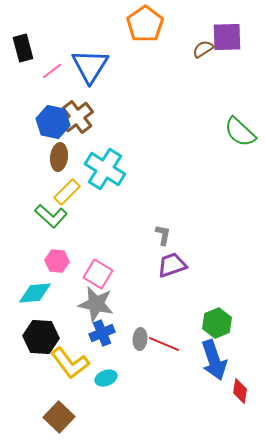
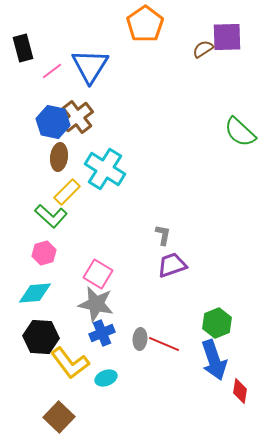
pink hexagon: moved 13 px left, 8 px up; rotated 20 degrees counterclockwise
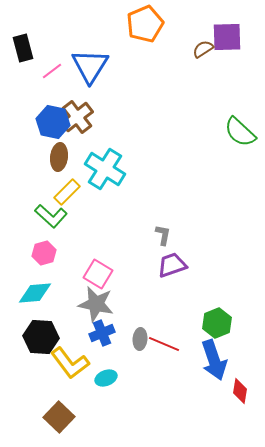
orange pentagon: rotated 12 degrees clockwise
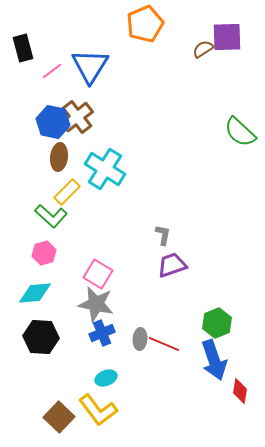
yellow L-shape: moved 28 px right, 47 px down
